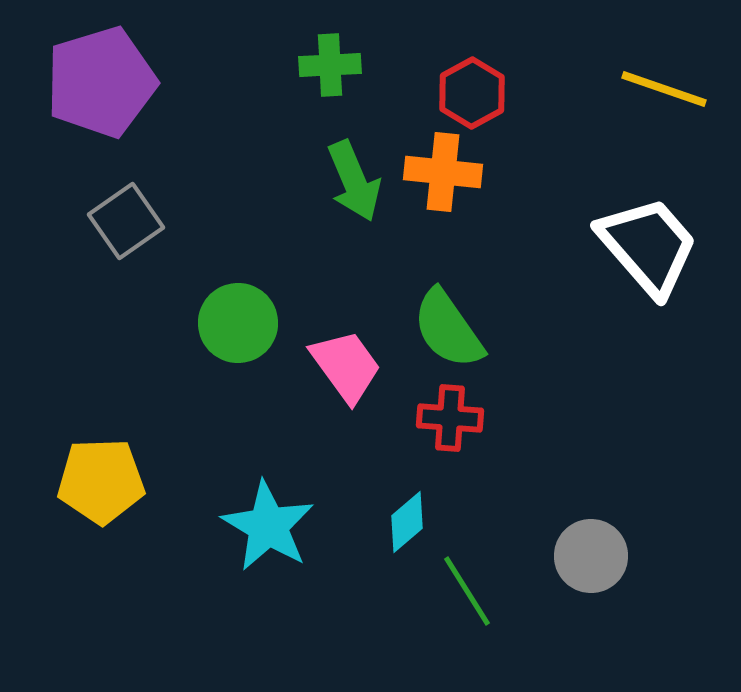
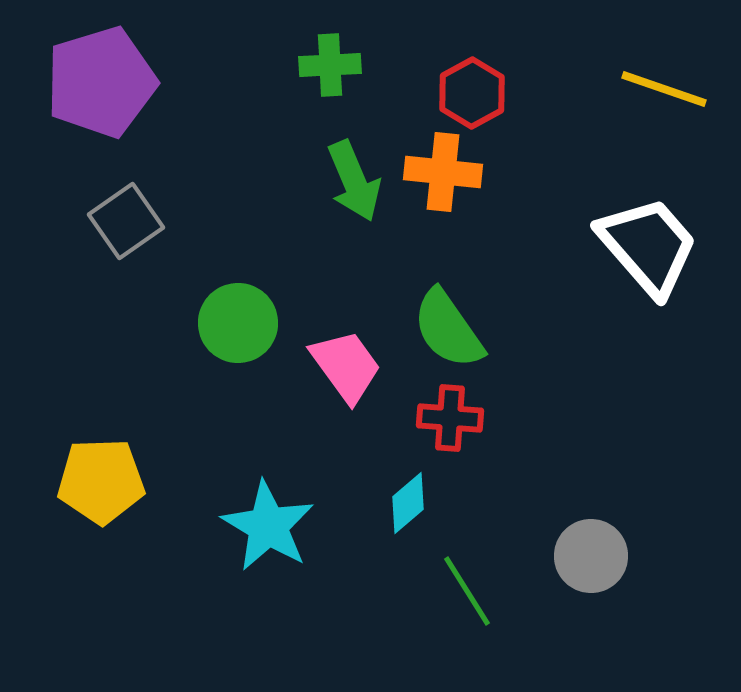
cyan diamond: moved 1 px right, 19 px up
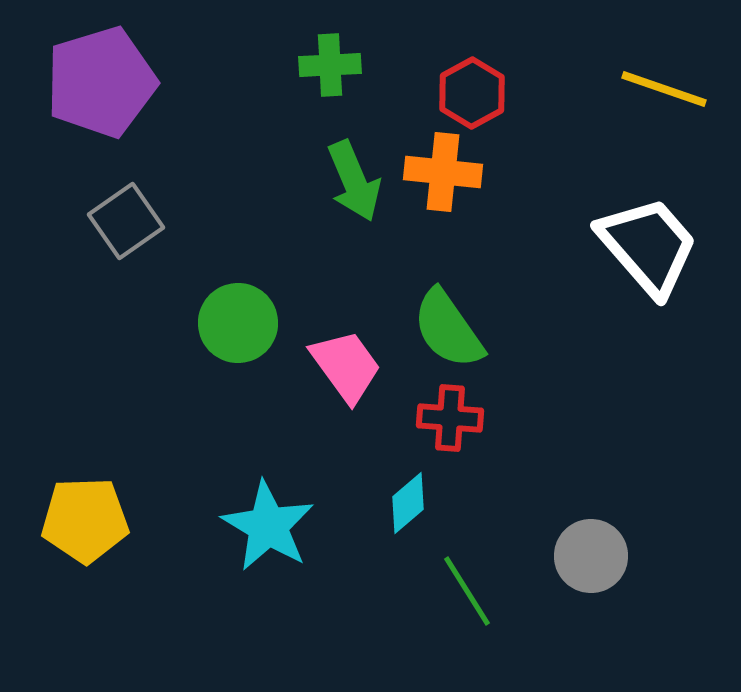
yellow pentagon: moved 16 px left, 39 px down
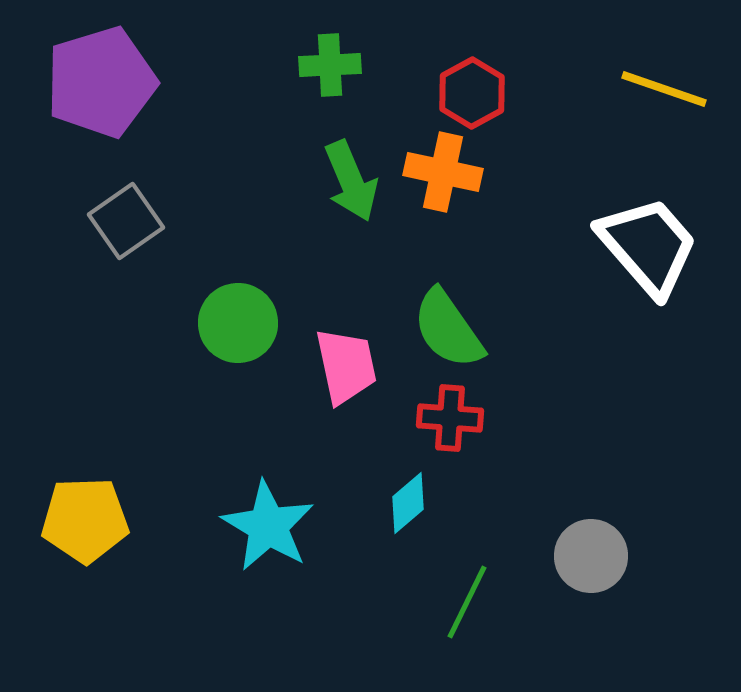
orange cross: rotated 6 degrees clockwise
green arrow: moved 3 px left
pink trapezoid: rotated 24 degrees clockwise
green line: moved 11 px down; rotated 58 degrees clockwise
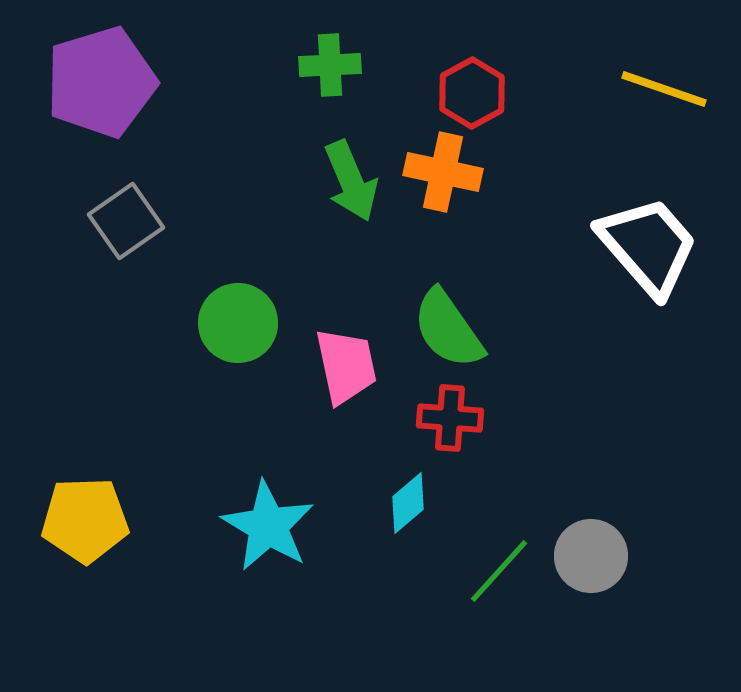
green line: moved 32 px right, 31 px up; rotated 16 degrees clockwise
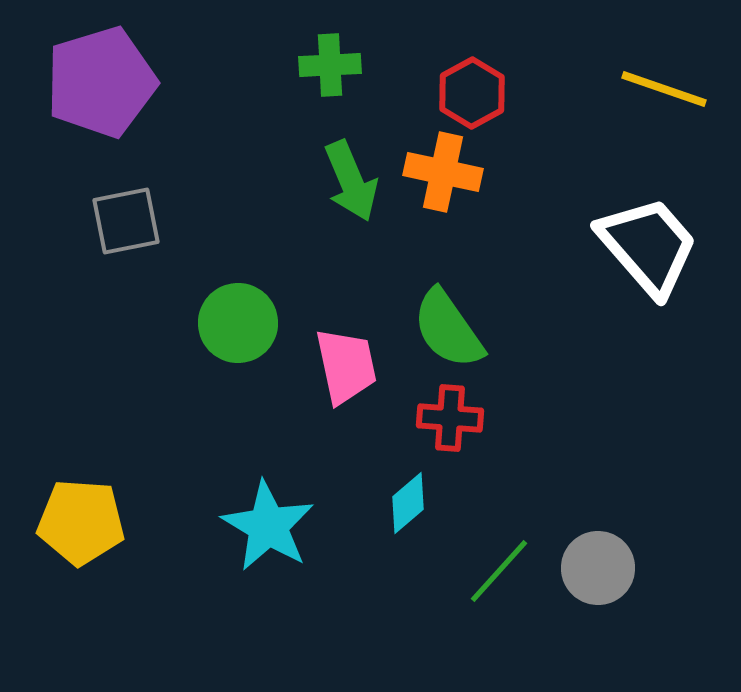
gray square: rotated 24 degrees clockwise
yellow pentagon: moved 4 px left, 2 px down; rotated 6 degrees clockwise
gray circle: moved 7 px right, 12 px down
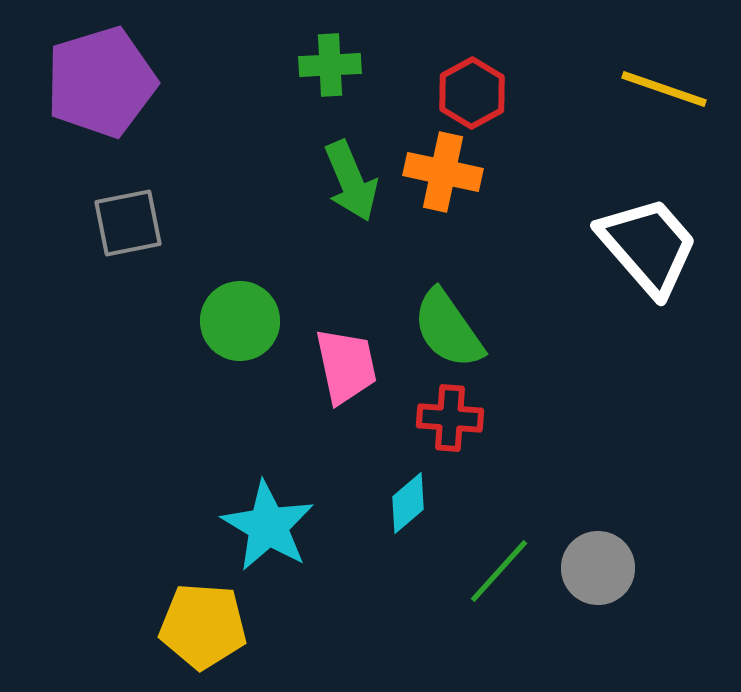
gray square: moved 2 px right, 2 px down
green circle: moved 2 px right, 2 px up
yellow pentagon: moved 122 px right, 104 px down
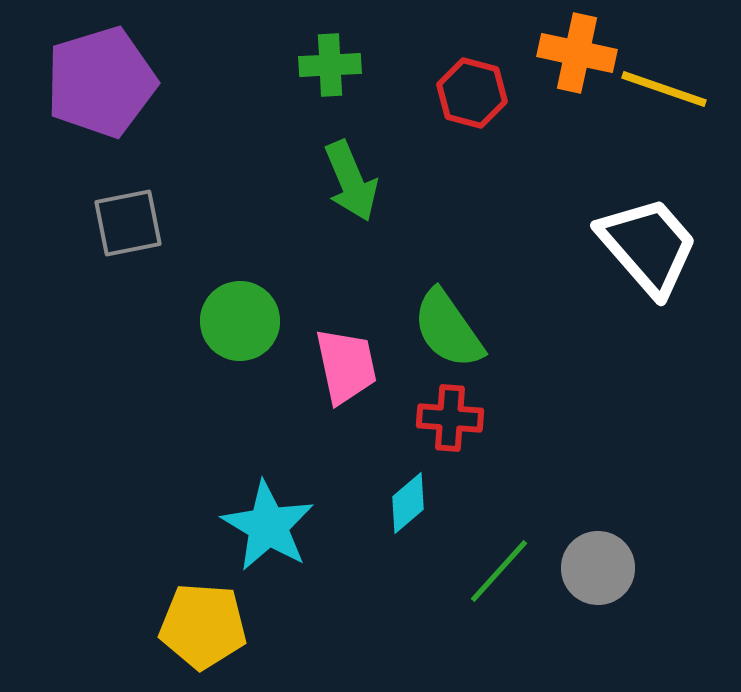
red hexagon: rotated 16 degrees counterclockwise
orange cross: moved 134 px right, 119 px up
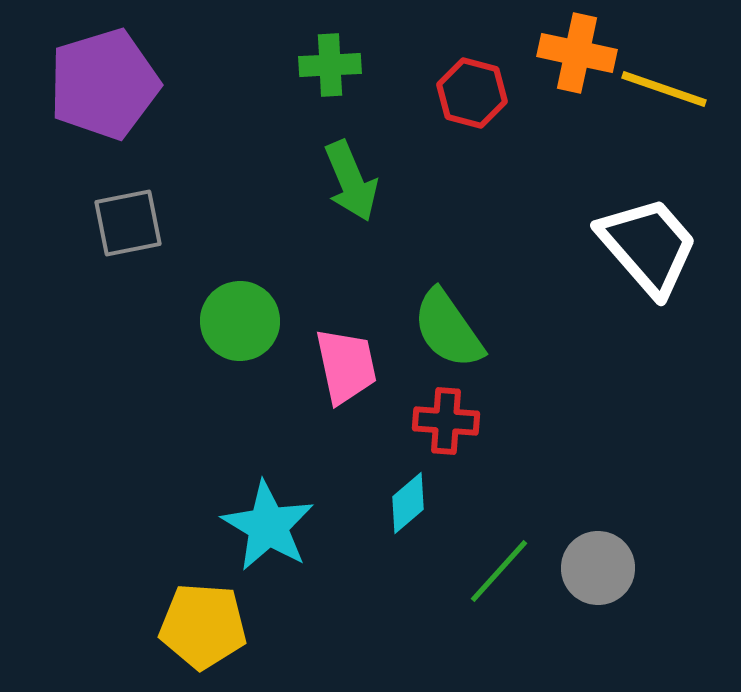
purple pentagon: moved 3 px right, 2 px down
red cross: moved 4 px left, 3 px down
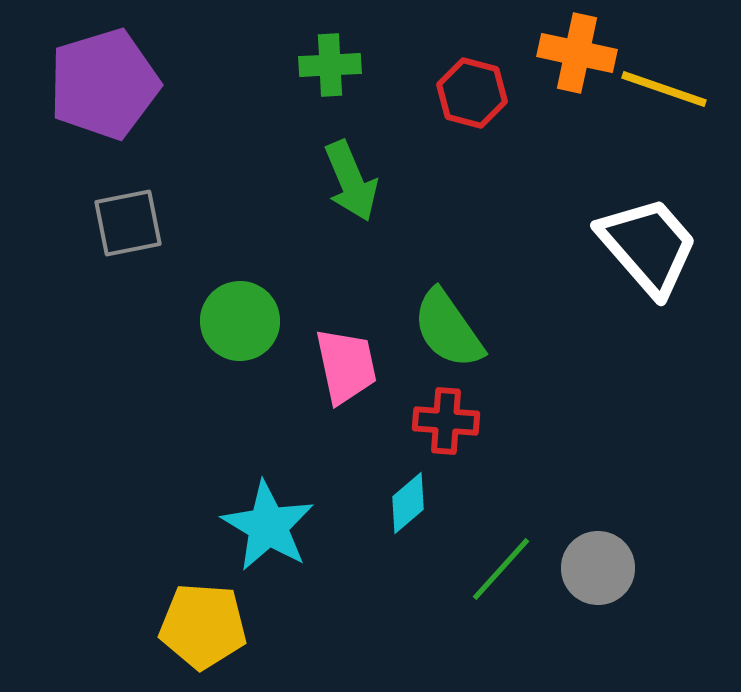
green line: moved 2 px right, 2 px up
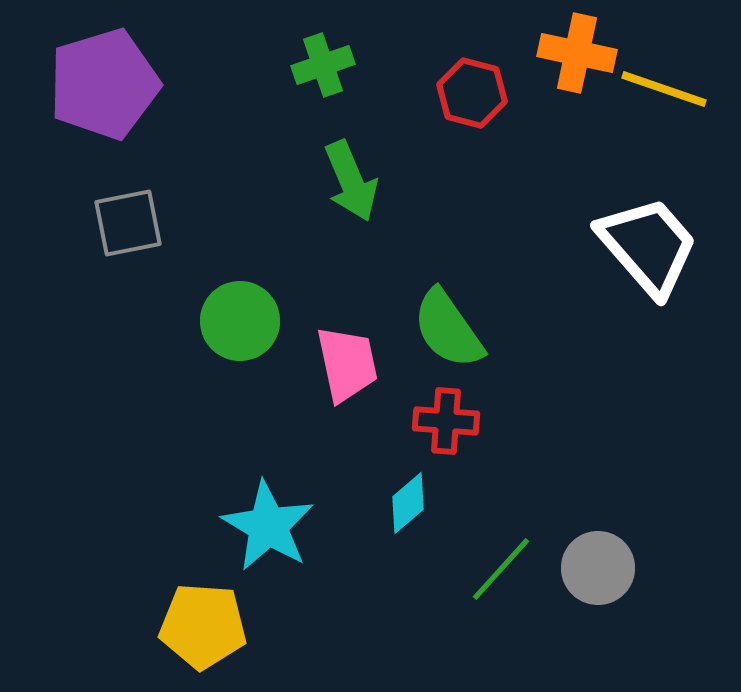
green cross: moved 7 px left; rotated 16 degrees counterclockwise
pink trapezoid: moved 1 px right, 2 px up
